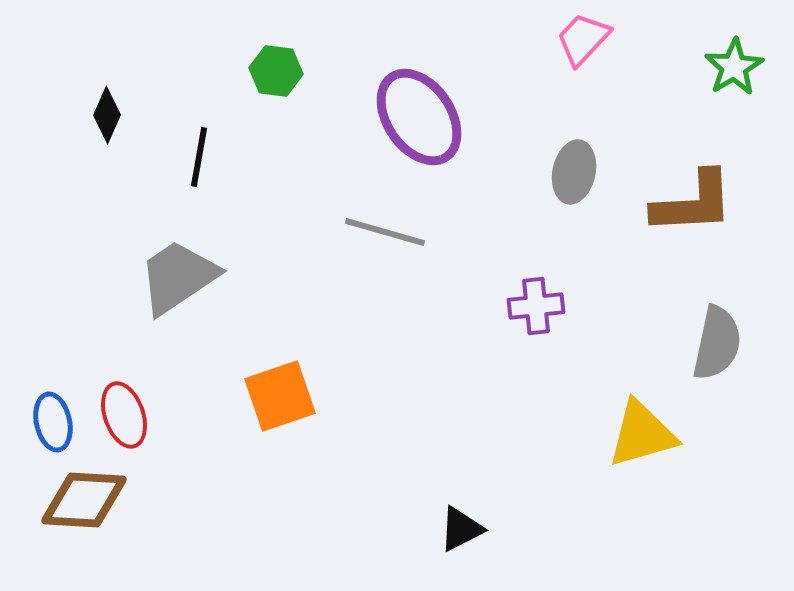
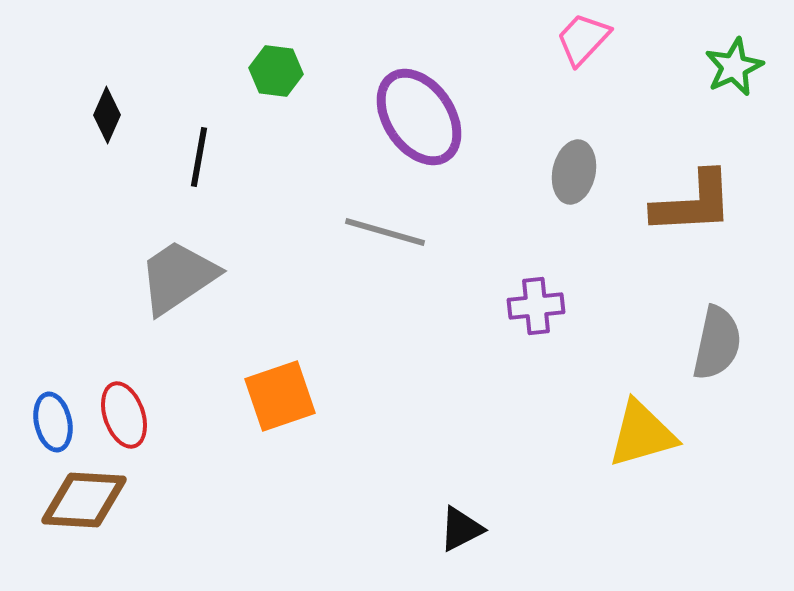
green star: rotated 6 degrees clockwise
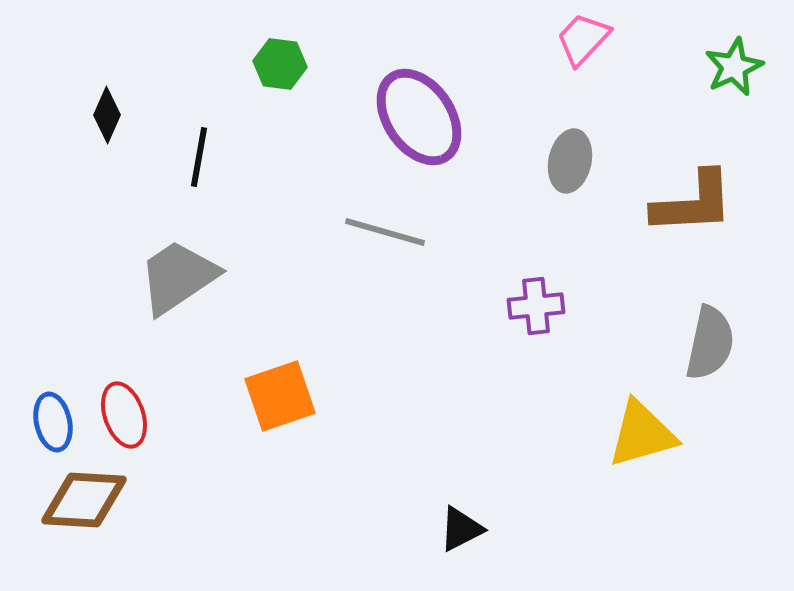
green hexagon: moved 4 px right, 7 px up
gray ellipse: moved 4 px left, 11 px up
gray semicircle: moved 7 px left
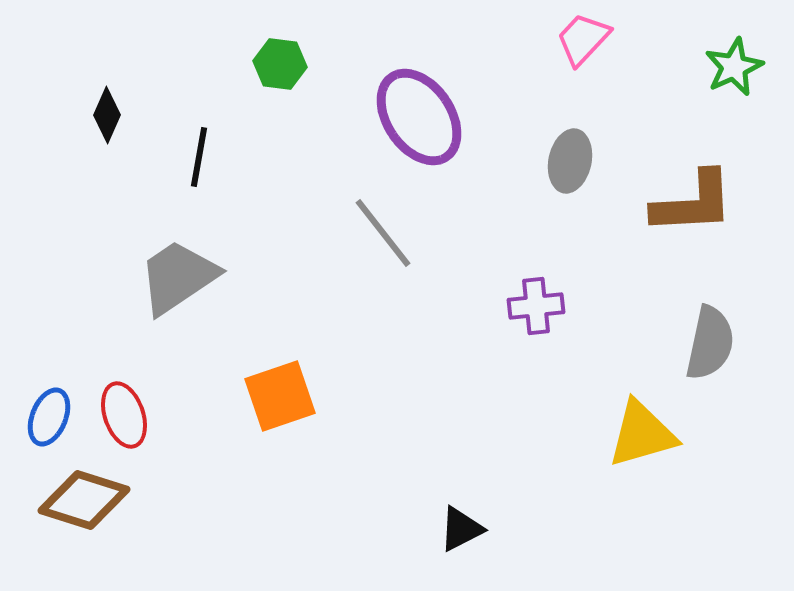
gray line: moved 2 px left, 1 px down; rotated 36 degrees clockwise
blue ellipse: moved 4 px left, 5 px up; rotated 34 degrees clockwise
brown diamond: rotated 14 degrees clockwise
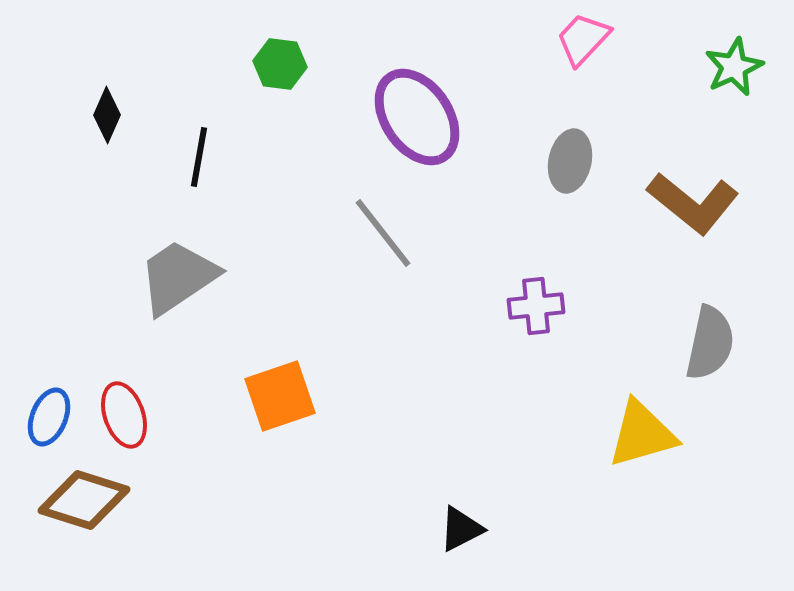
purple ellipse: moved 2 px left
brown L-shape: rotated 42 degrees clockwise
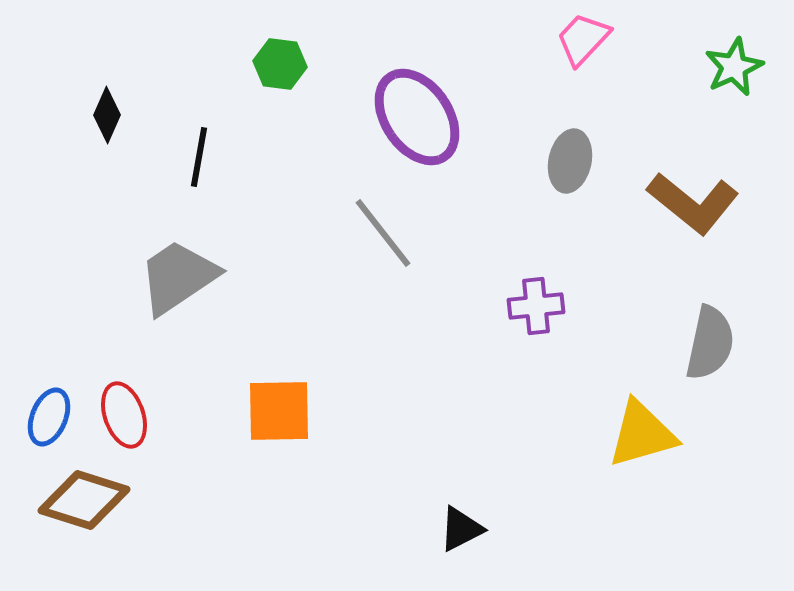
orange square: moved 1 px left, 15 px down; rotated 18 degrees clockwise
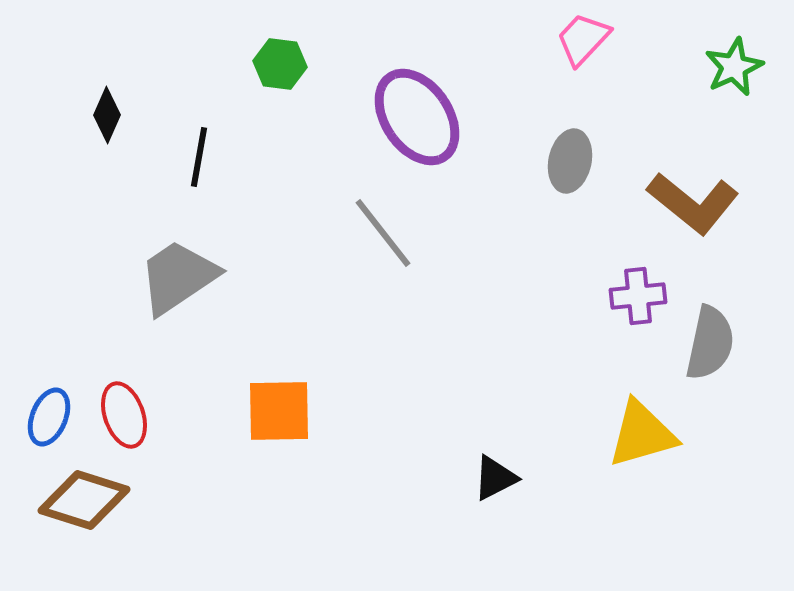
purple cross: moved 102 px right, 10 px up
black triangle: moved 34 px right, 51 px up
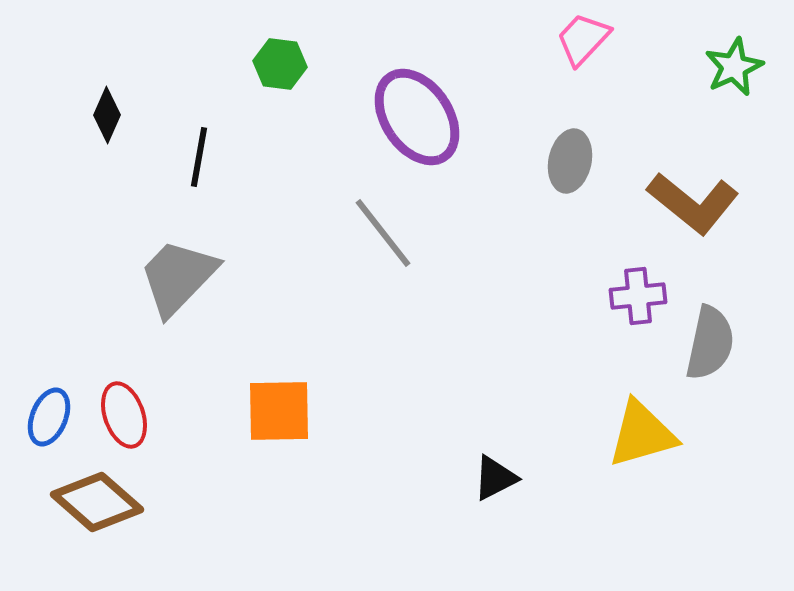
gray trapezoid: rotated 12 degrees counterclockwise
brown diamond: moved 13 px right, 2 px down; rotated 24 degrees clockwise
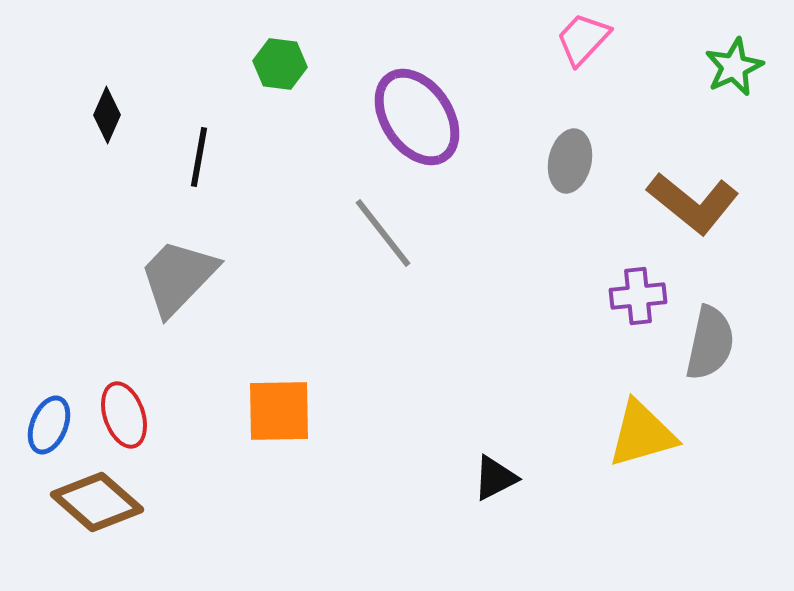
blue ellipse: moved 8 px down
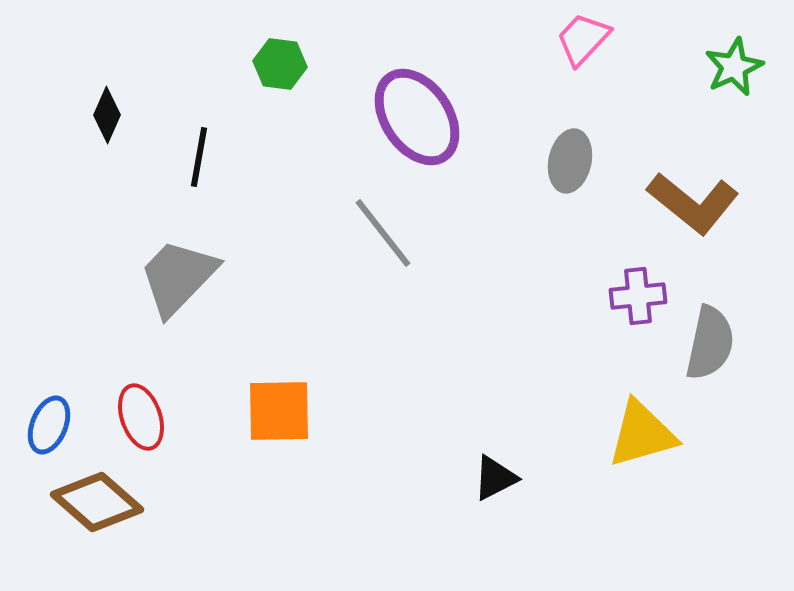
red ellipse: moved 17 px right, 2 px down
